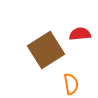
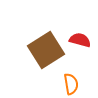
red semicircle: moved 6 px down; rotated 20 degrees clockwise
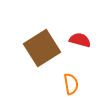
brown square: moved 4 px left, 2 px up
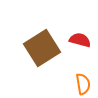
orange semicircle: moved 12 px right
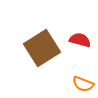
orange semicircle: rotated 120 degrees clockwise
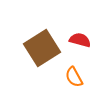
orange semicircle: moved 9 px left, 7 px up; rotated 40 degrees clockwise
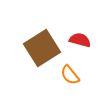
orange semicircle: moved 4 px left, 2 px up; rotated 10 degrees counterclockwise
